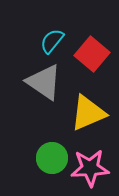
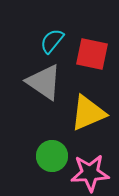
red square: rotated 28 degrees counterclockwise
green circle: moved 2 px up
pink star: moved 5 px down
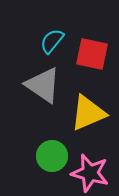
gray triangle: moved 1 px left, 3 px down
pink star: rotated 18 degrees clockwise
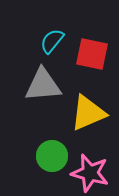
gray triangle: rotated 39 degrees counterclockwise
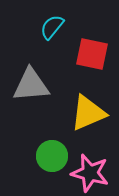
cyan semicircle: moved 14 px up
gray triangle: moved 12 px left
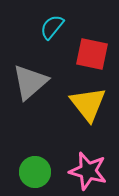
gray triangle: moved 1 px left, 3 px up; rotated 36 degrees counterclockwise
yellow triangle: moved 9 px up; rotated 45 degrees counterclockwise
green circle: moved 17 px left, 16 px down
pink star: moved 2 px left, 2 px up
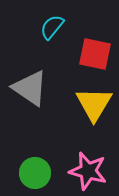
red square: moved 3 px right
gray triangle: moved 6 px down; rotated 45 degrees counterclockwise
yellow triangle: moved 6 px right; rotated 9 degrees clockwise
green circle: moved 1 px down
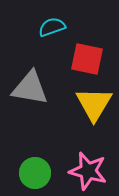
cyan semicircle: rotated 32 degrees clockwise
red square: moved 8 px left, 5 px down
gray triangle: rotated 24 degrees counterclockwise
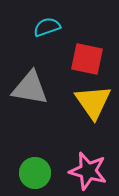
cyan semicircle: moved 5 px left
yellow triangle: moved 1 px left, 2 px up; rotated 6 degrees counterclockwise
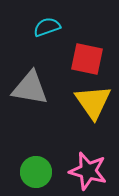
green circle: moved 1 px right, 1 px up
